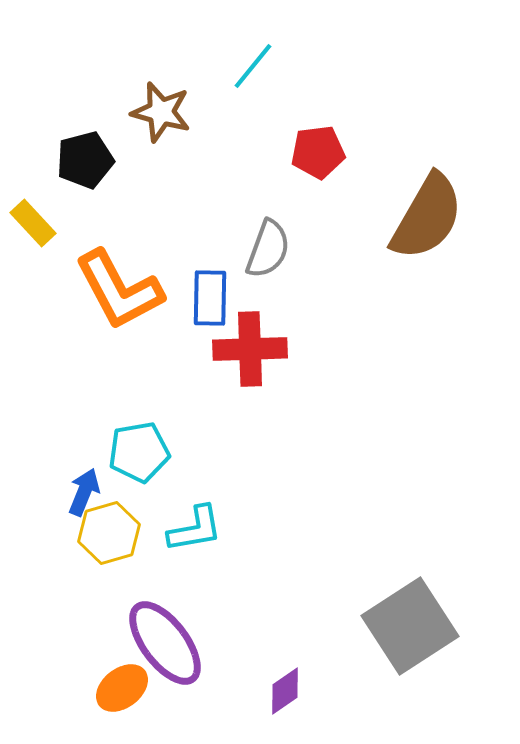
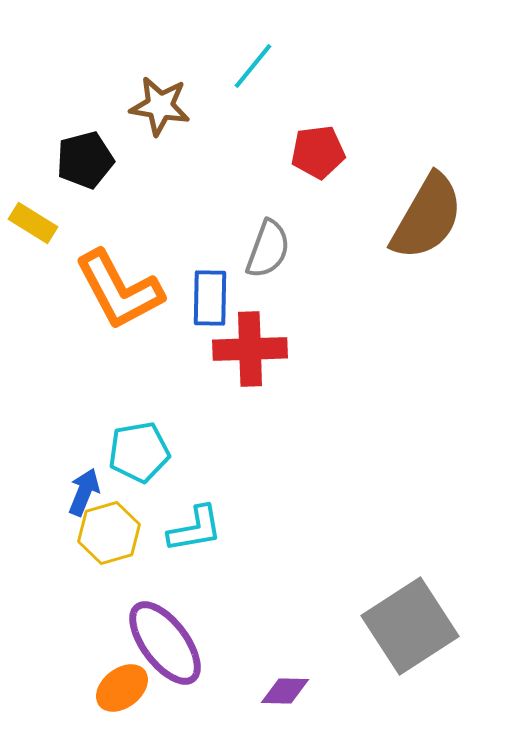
brown star: moved 1 px left, 6 px up; rotated 6 degrees counterclockwise
yellow rectangle: rotated 15 degrees counterclockwise
purple diamond: rotated 36 degrees clockwise
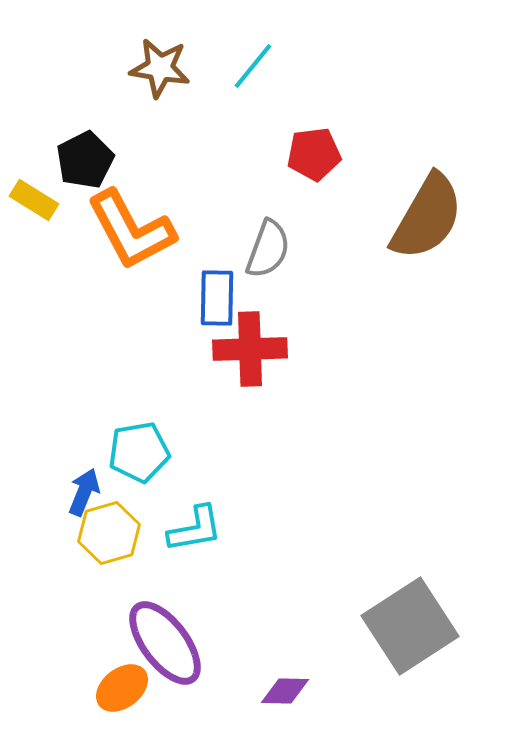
brown star: moved 38 px up
red pentagon: moved 4 px left, 2 px down
black pentagon: rotated 12 degrees counterclockwise
yellow rectangle: moved 1 px right, 23 px up
orange L-shape: moved 12 px right, 60 px up
blue rectangle: moved 7 px right
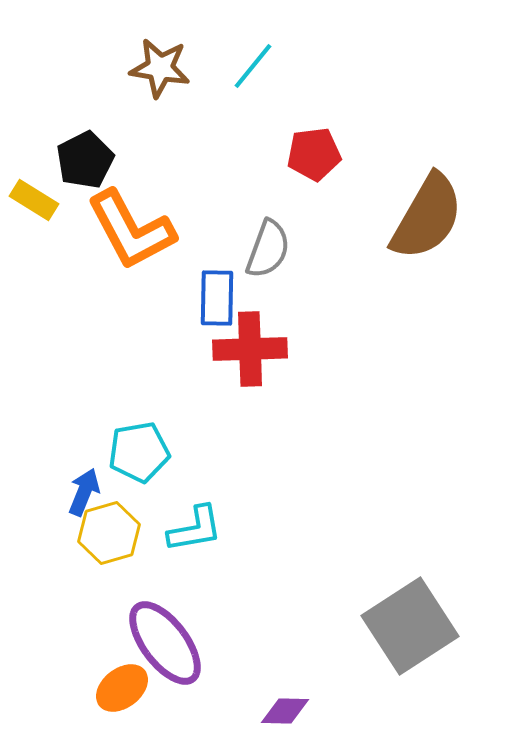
purple diamond: moved 20 px down
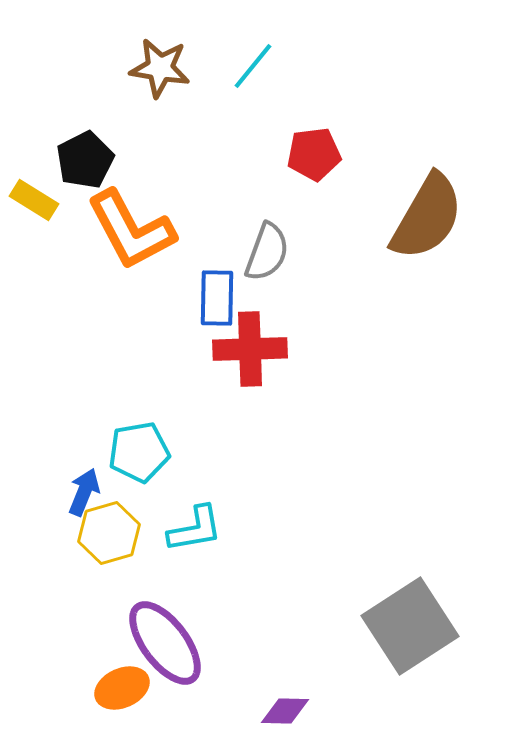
gray semicircle: moved 1 px left, 3 px down
orange ellipse: rotated 14 degrees clockwise
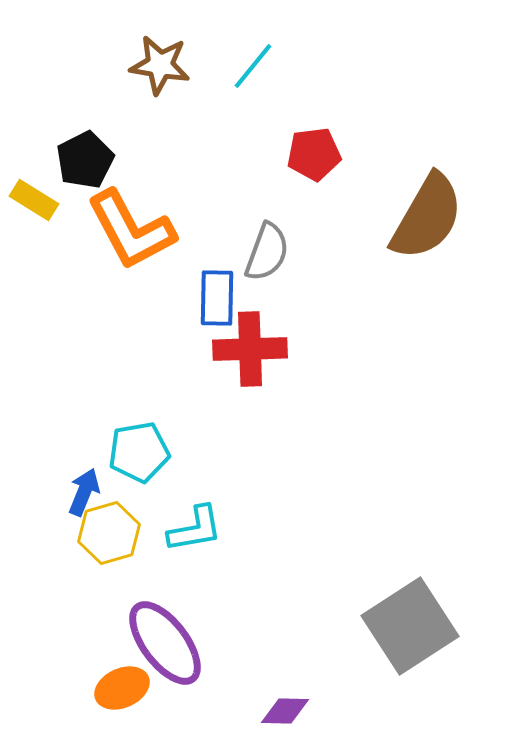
brown star: moved 3 px up
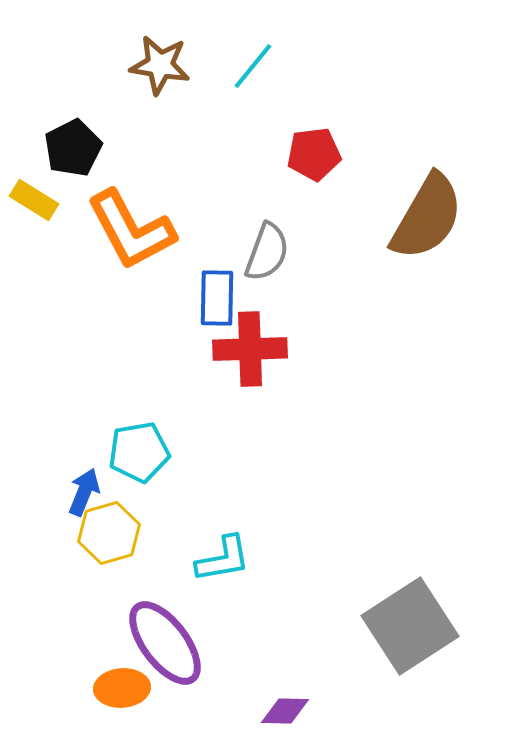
black pentagon: moved 12 px left, 12 px up
cyan L-shape: moved 28 px right, 30 px down
orange ellipse: rotated 20 degrees clockwise
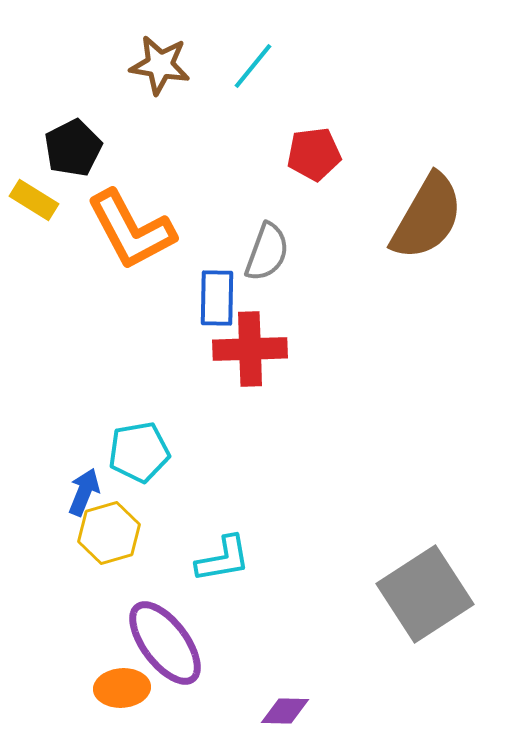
gray square: moved 15 px right, 32 px up
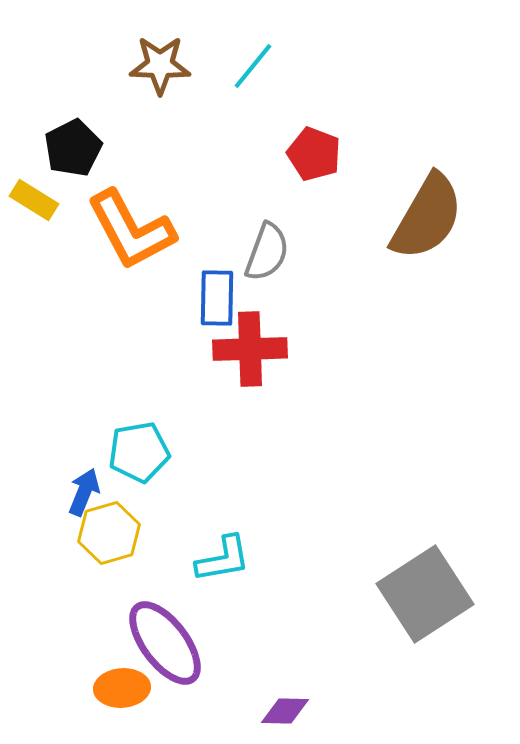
brown star: rotated 8 degrees counterclockwise
red pentagon: rotated 28 degrees clockwise
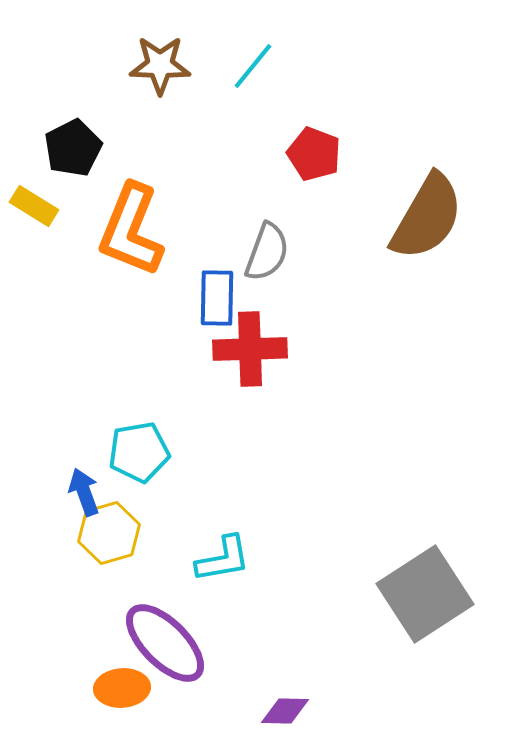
yellow rectangle: moved 6 px down
orange L-shape: rotated 50 degrees clockwise
blue arrow: rotated 42 degrees counterclockwise
purple ellipse: rotated 8 degrees counterclockwise
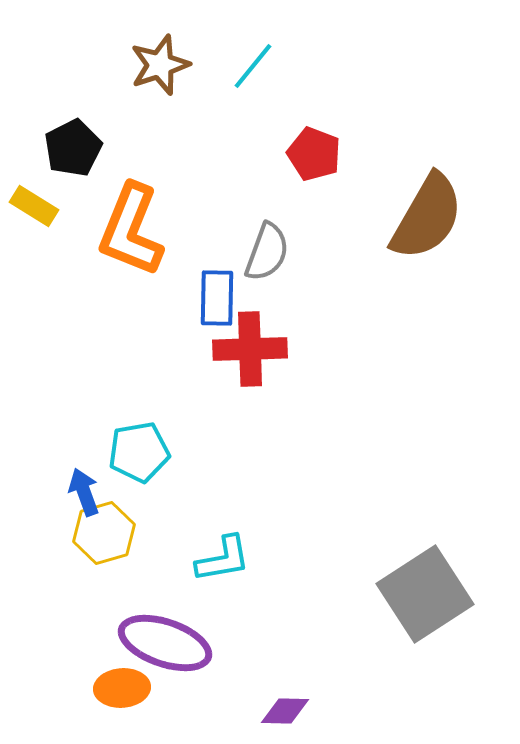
brown star: rotated 20 degrees counterclockwise
yellow hexagon: moved 5 px left
purple ellipse: rotated 26 degrees counterclockwise
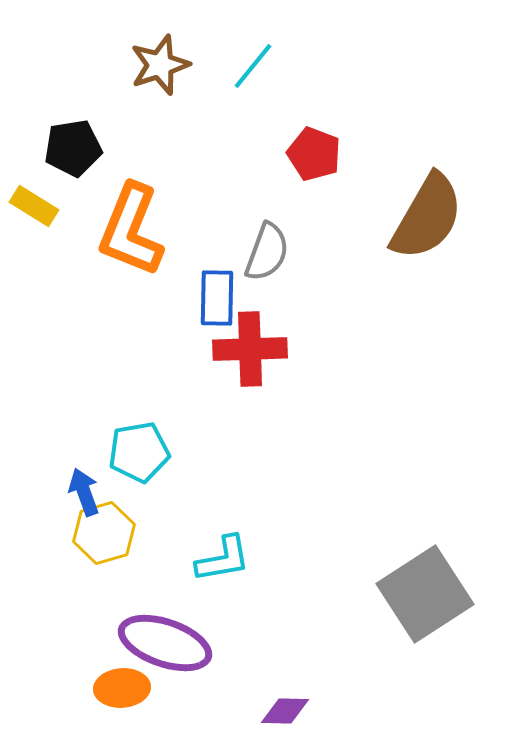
black pentagon: rotated 18 degrees clockwise
